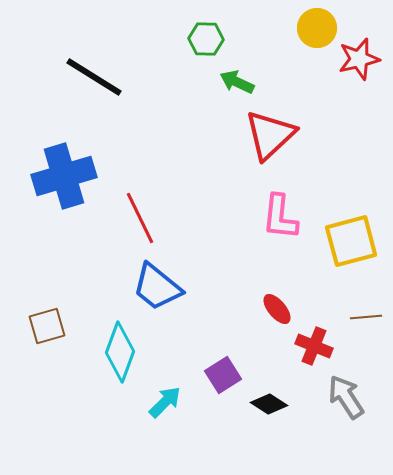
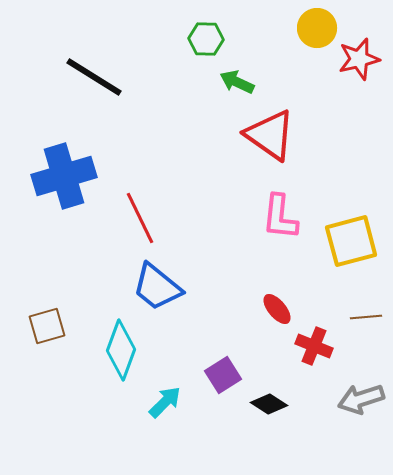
red triangle: rotated 42 degrees counterclockwise
cyan diamond: moved 1 px right, 2 px up
gray arrow: moved 15 px right, 2 px down; rotated 75 degrees counterclockwise
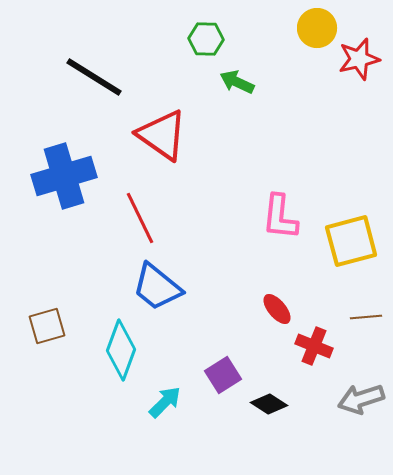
red triangle: moved 108 px left
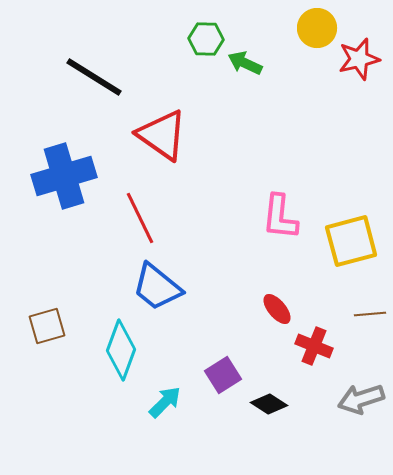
green arrow: moved 8 px right, 19 px up
brown line: moved 4 px right, 3 px up
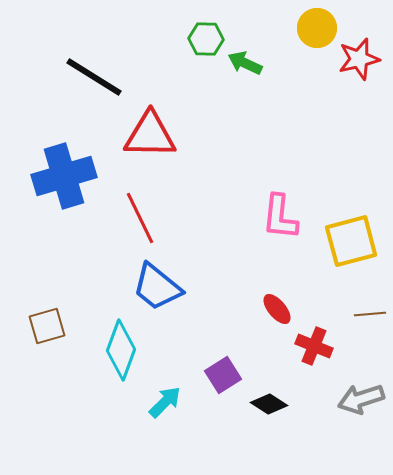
red triangle: moved 12 px left; rotated 34 degrees counterclockwise
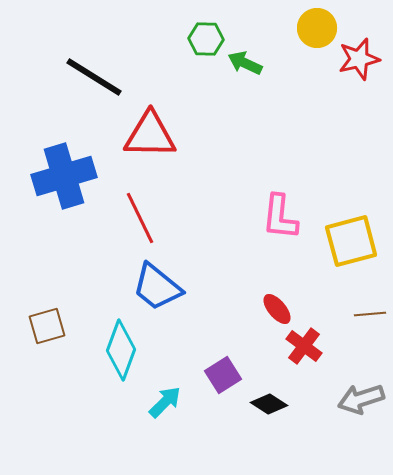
red cross: moved 10 px left; rotated 15 degrees clockwise
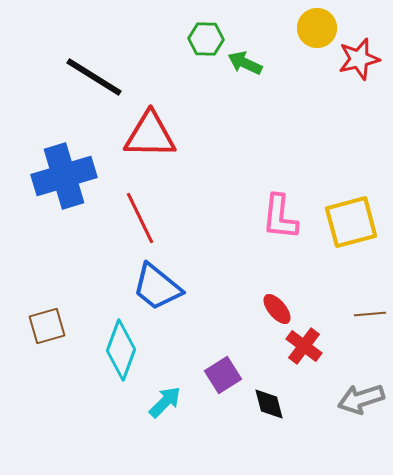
yellow square: moved 19 px up
black diamond: rotated 42 degrees clockwise
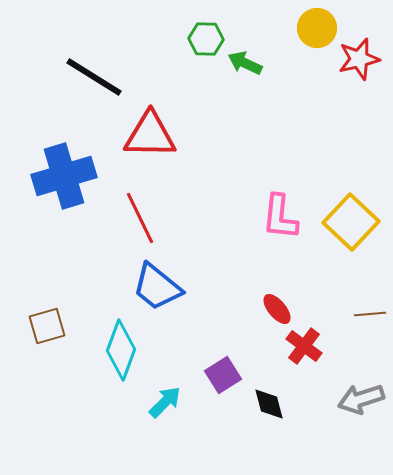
yellow square: rotated 32 degrees counterclockwise
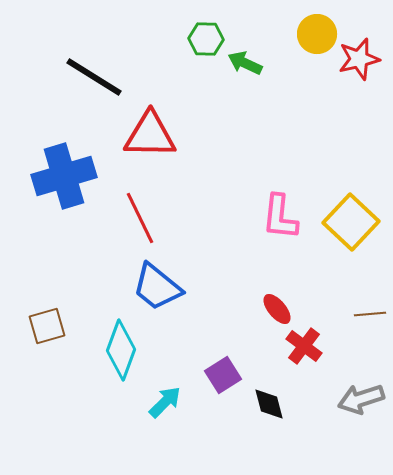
yellow circle: moved 6 px down
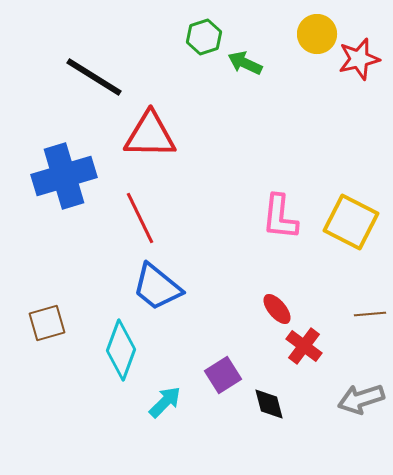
green hexagon: moved 2 px left, 2 px up; rotated 20 degrees counterclockwise
yellow square: rotated 16 degrees counterclockwise
brown square: moved 3 px up
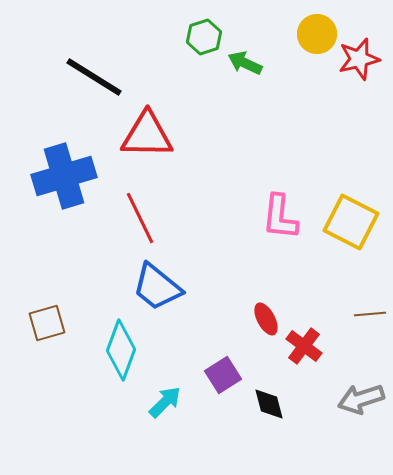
red triangle: moved 3 px left
red ellipse: moved 11 px left, 10 px down; rotated 12 degrees clockwise
